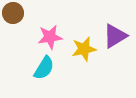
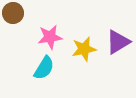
purple triangle: moved 3 px right, 6 px down
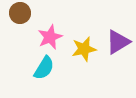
brown circle: moved 7 px right
pink star: rotated 15 degrees counterclockwise
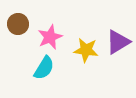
brown circle: moved 2 px left, 11 px down
yellow star: moved 2 px right, 1 px down; rotated 20 degrees clockwise
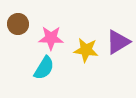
pink star: moved 1 px right, 1 px down; rotated 25 degrees clockwise
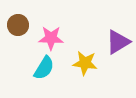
brown circle: moved 1 px down
yellow star: moved 1 px left, 13 px down
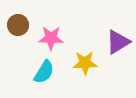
yellow star: rotated 10 degrees counterclockwise
cyan semicircle: moved 4 px down
